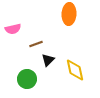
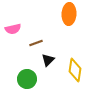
brown line: moved 1 px up
yellow diamond: rotated 20 degrees clockwise
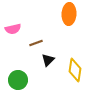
green circle: moved 9 px left, 1 px down
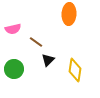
brown line: moved 1 px up; rotated 56 degrees clockwise
green circle: moved 4 px left, 11 px up
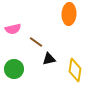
black triangle: moved 1 px right, 1 px up; rotated 32 degrees clockwise
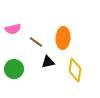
orange ellipse: moved 6 px left, 24 px down
black triangle: moved 1 px left, 3 px down
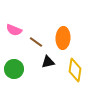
pink semicircle: moved 1 px right, 1 px down; rotated 35 degrees clockwise
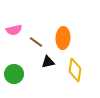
pink semicircle: rotated 35 degrees counterclockwise
green circle: moved 5 px down
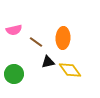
yellow diamond: moved 5 px left; rotated 45 degrees counterclockwise
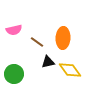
brown line: moved 1 px right
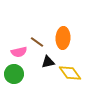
pink semicircle: moved 5 px right, 22 px down
yellow diamond: moved 3 px down
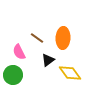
brown line: moved 4 px up
pink semicircle: rotated 77 degrees clockwise
black triangle: moved 2 px up; rotated 24 degrees counterclockwise
green circle: moved 1 px left, 1 px down
